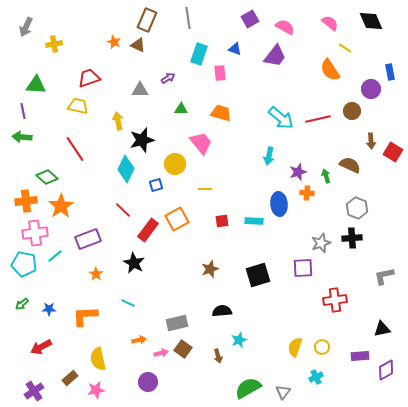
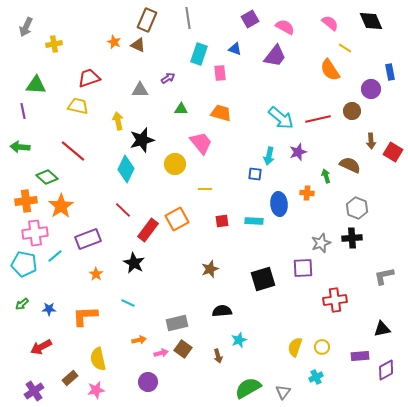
green arrow at (22, 137): moved 2 px left, 10 px down
red line at (75, 149): moved 2 px left, 2 px down; rotated 16 degrees counterclockwise
purple star at (298, 172): moved 20 px up
blue square at (156, 185): moved 99 px right, 11 px up; rotated 24 degrees clockwise
black square at (258, 275): moved 5 px right, 4 px down
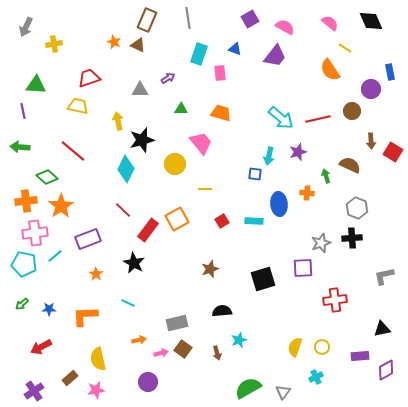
red square at (222, 221): rotated 24 degrees counterclockwise
brown arrow at (218, 356): moved 1 px left, 3 px up
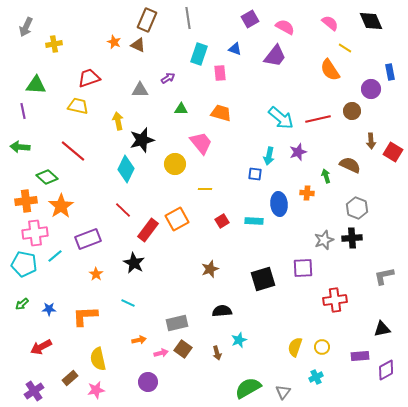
gray star at (321, 243): moved 3 px right, 3 px up
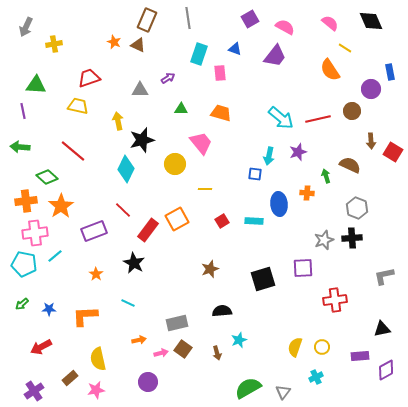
purple rectangle at (88, 239): moved 6 px right, 8 px up
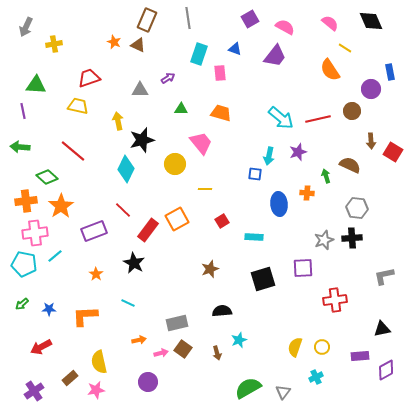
gray hexagon at (357, 208): rotated 15 degrees counterclockwise
cyan rectangle at (254, 221): moved 16 px down
yellow semicircle at (98, 359): moved 1 px right, 3 px down
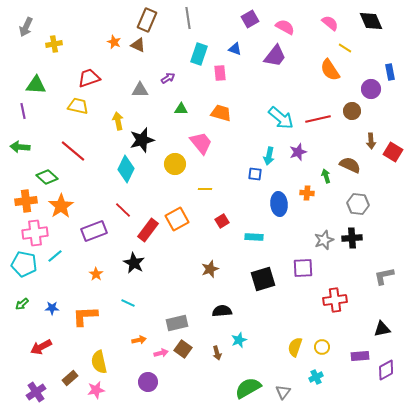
gray hexagon at (357, 208): moved 1 px right, 4 px up
blue star at (49, 309): moved 3 px right, 1 px up
purple cross at (34, 391): moved 2 px right, 1 px down
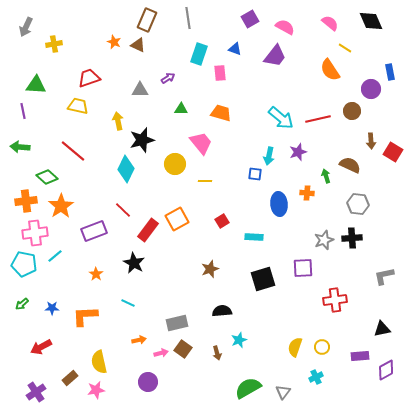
yellow line at (205, 189): moved 8 px up
